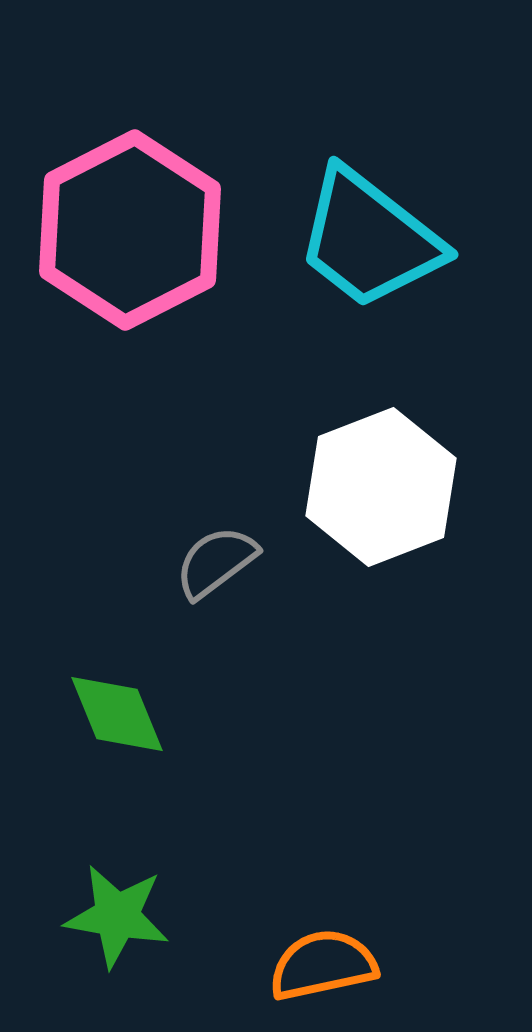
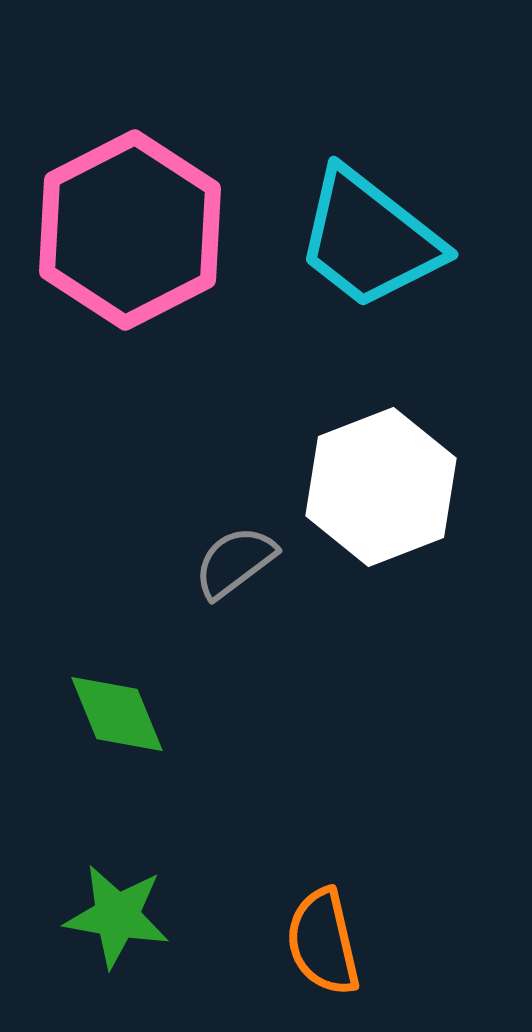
gray semicircle: moved 19 px right
orange semicircle: moved 23 px up; rotated 91 degrees counterclockwise
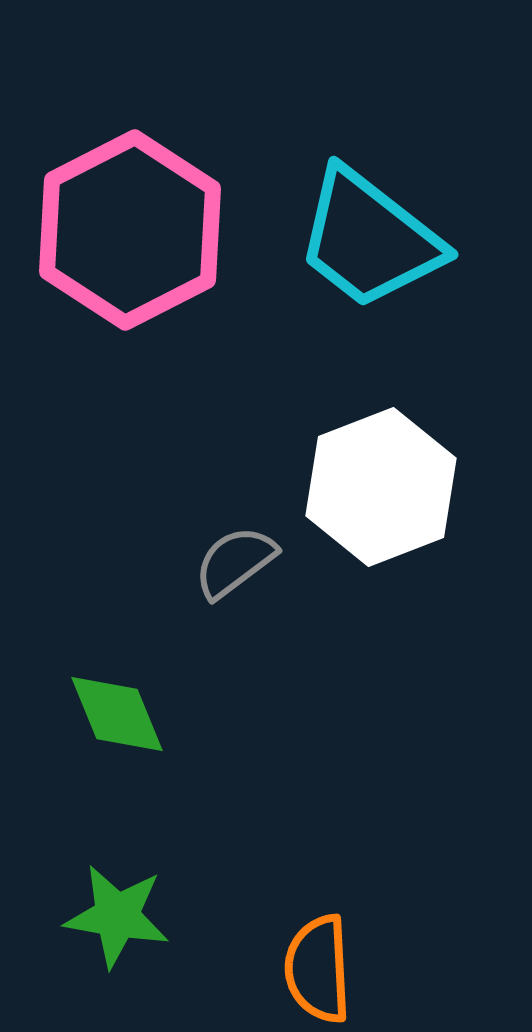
orange semicircle: moved 5 px left, 27 px down; rotated 10 degrees clockwise
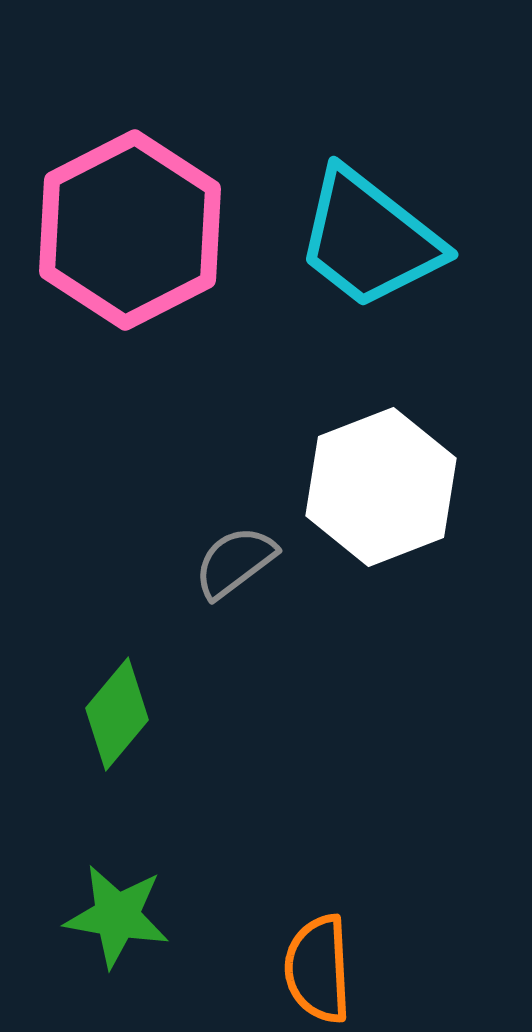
green diamond: rotated 62 degrees clockwise
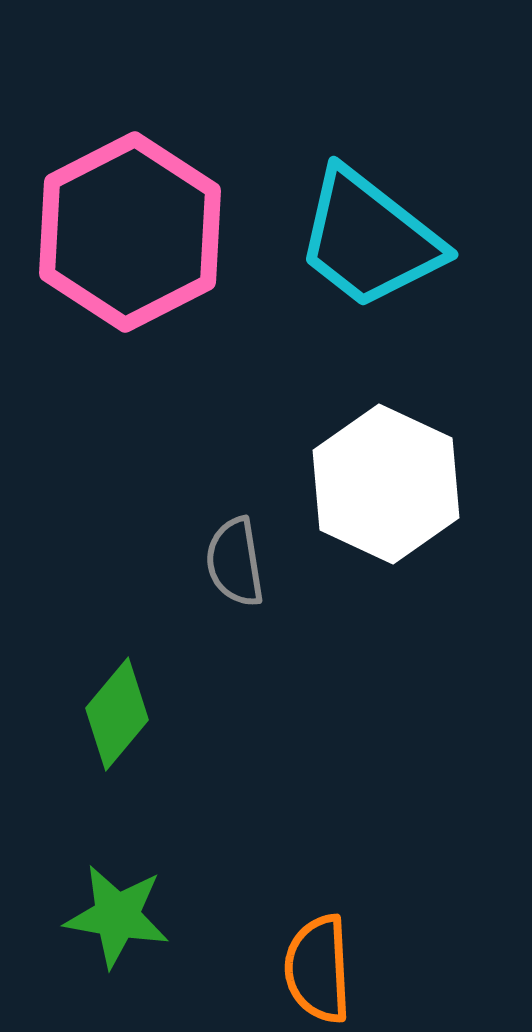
pink hexagon: moved 2 px down
white hexagon: moved 5 px right, 3 px up; rotated 14 degrees counterclockwise
gray semicircle: rotated 62 degrees counterclockwise
